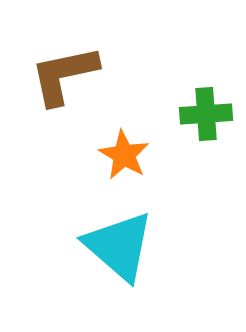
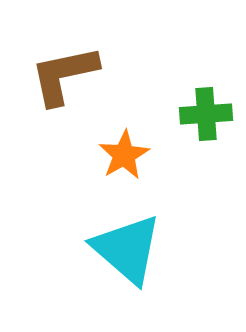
orange star: rotated 12 degrees clockwise
cyan triangle: moved 8 px right, 3 px down
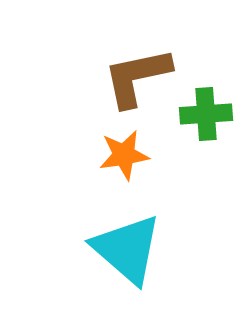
brown L-shape: moved 73 px right, 2 px down
orange star: rotated 21 degrees clockwise
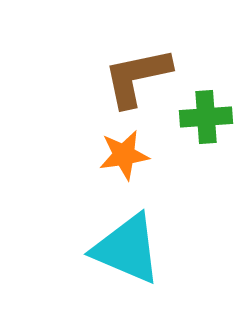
green cross: moved 3 px down
cyan triangle: rotated 18 degrees counterclockwise
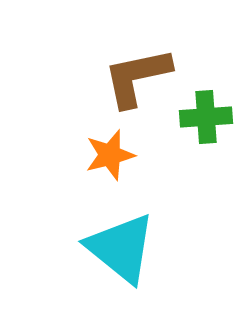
orange star: moved 14 px left; rotated 6 degrees counterclockwise
cyan triangle: moved 6 px left, 1 px up; rotated 16 degrees clockwise
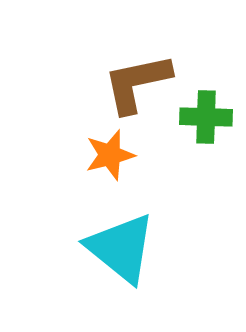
brown L-shape: moved 6 px down
green cross: rotated 6 degrees clockwise
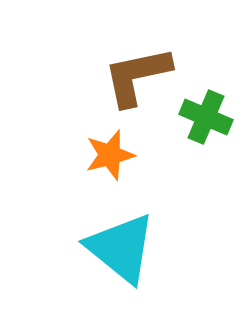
brown L-shape: moved 7 px up
green cross: rotated 21 degrees clockwise
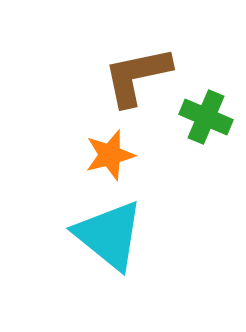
cyan triangle: moved 12 px left, 13 px up
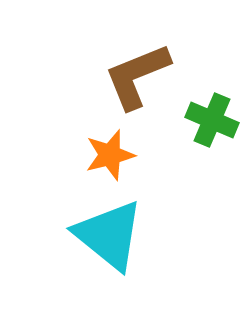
brown L-shape: rotated 10 degrees counterclockwise
green cross: moved 6 px right, 3 px down
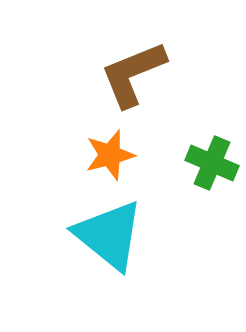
brown L-shape: moved 4 px left, 2 px up
green cross: moved 43 px down
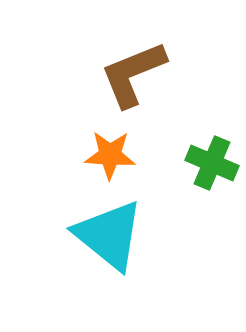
orange star: rotated 18 degrees clockwise
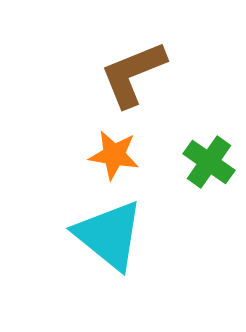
orange star: moved 4 px right; rotated 6 degrees clockwise
green cross: moved 3 px left, 1 px up; rotated 12 degrees clockwise
